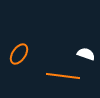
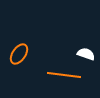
orange line: moved 1 px right, 1 px up
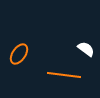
white semicircle: moved 5 px up; rotated 18 degrees clockwise
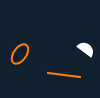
orange ellipse: moved 1 px right
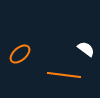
orange ellipse: rotated 15 degrees clockwise
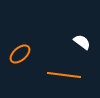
white semicircle: moved 4 px left, 7 px up
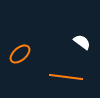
orange line: moved 2 px right, 2 px down
